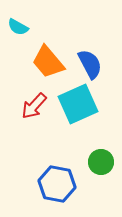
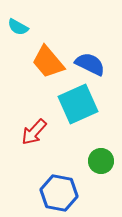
blue semicircle: rotated 36 degrees counterclockwise
red arrow: moved 26 px down
green circle: moved 1 px up
blue hexagon: moved 2 px right, 9 px down
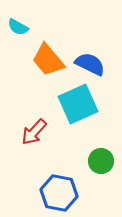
orange trapezoid: moved 2 px up
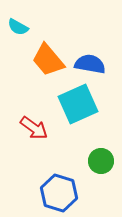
blue semicircle: rotated 16 degrees counterclockwise
red arrow: moved 4 px up; rotated 96 degrees counterclockwise
blue hexagon: rotated 6 degrees clockwise
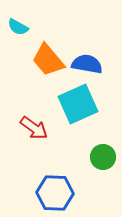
blue semicircle: moved 3 px left
green circle: moved 2 px right, 4 px up
blue hexagon: moved 4 px left; rotated 15 degrees counterclockwise
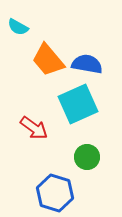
green circle: moved 16 px left
blue hexagon: rotated 15 degrees clockwise
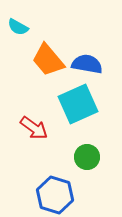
blue hexagon: moved 2 px down
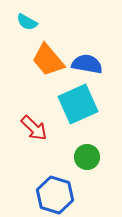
cyan semicircle: moved 9 px right, 5 px up
red arrow: rotated 8 degrees clockwise
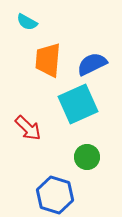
orange trapezoid: rotated 45 degrees clockwise
blue semicircle: moved 5 px right; rotated 36 degrees counterclockwise
red arrow: moved 6 px left
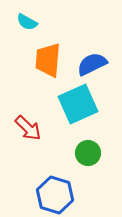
green circle: moved 1 px right, 4 px up
